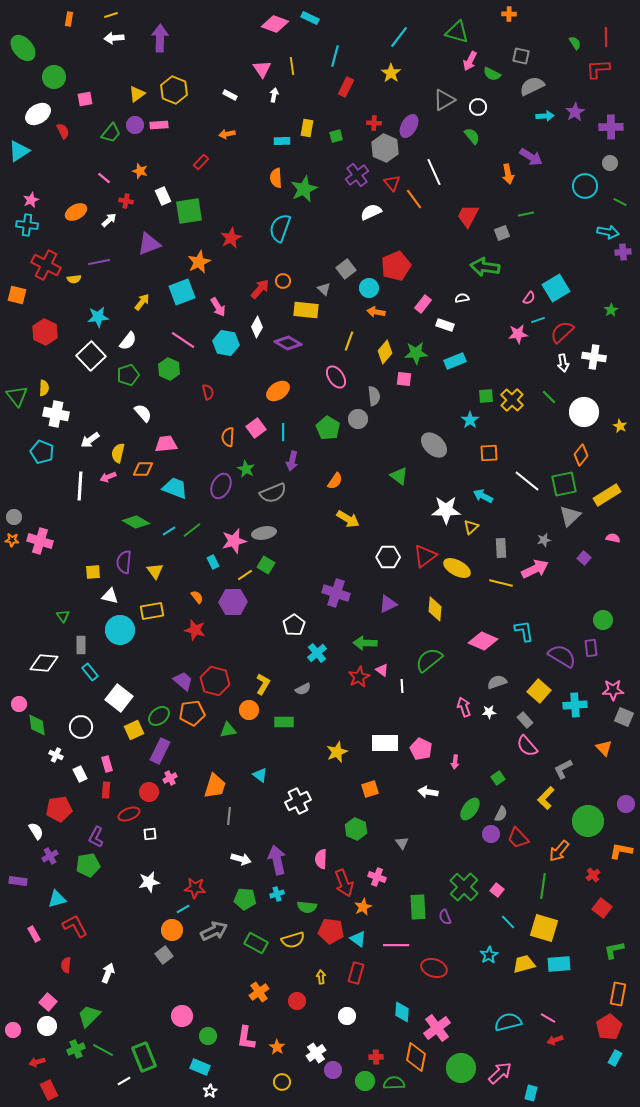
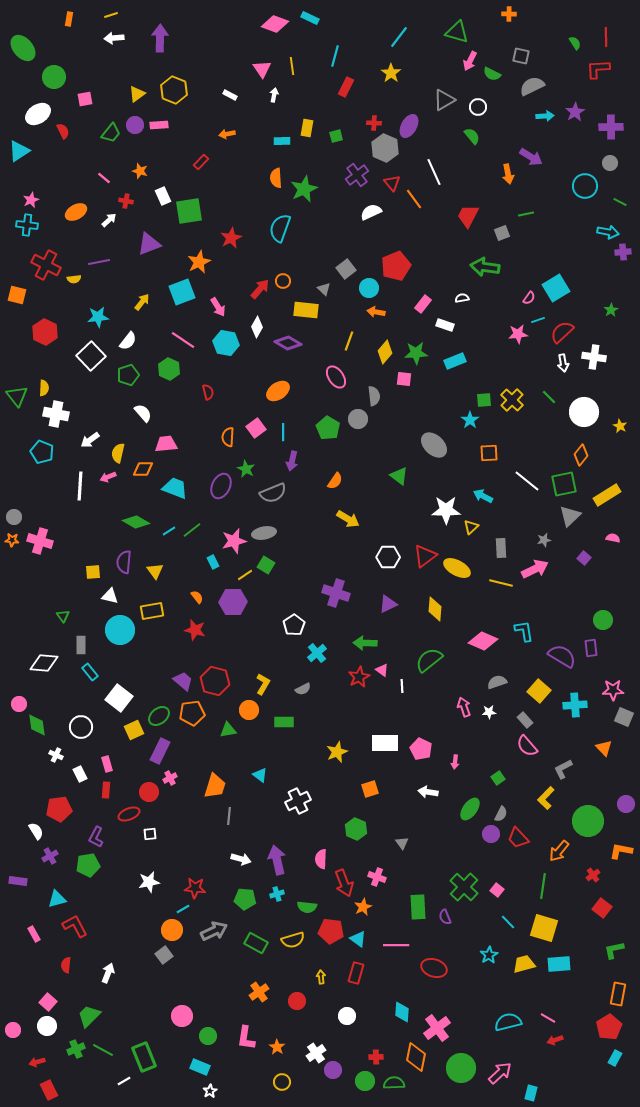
green square at (486, 396): moved 2 px left, 4 px down
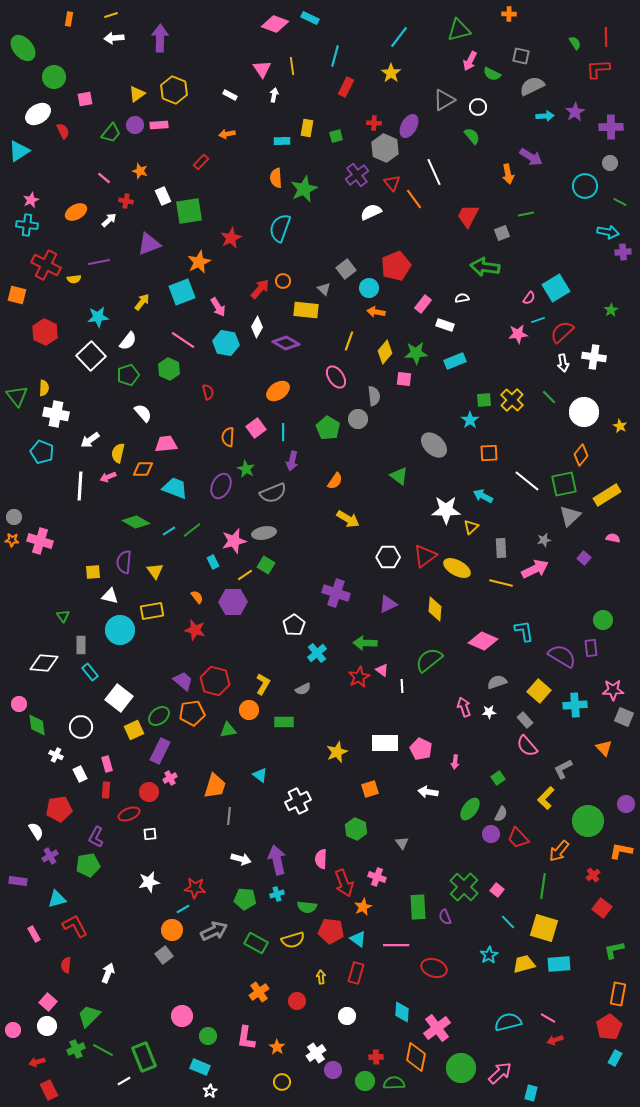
green triangle at (457, 32): moved 2 px right, 2 px up; rotated 30 degrees counterclockwise
purple diamond at (288, 343): moved 2 px left
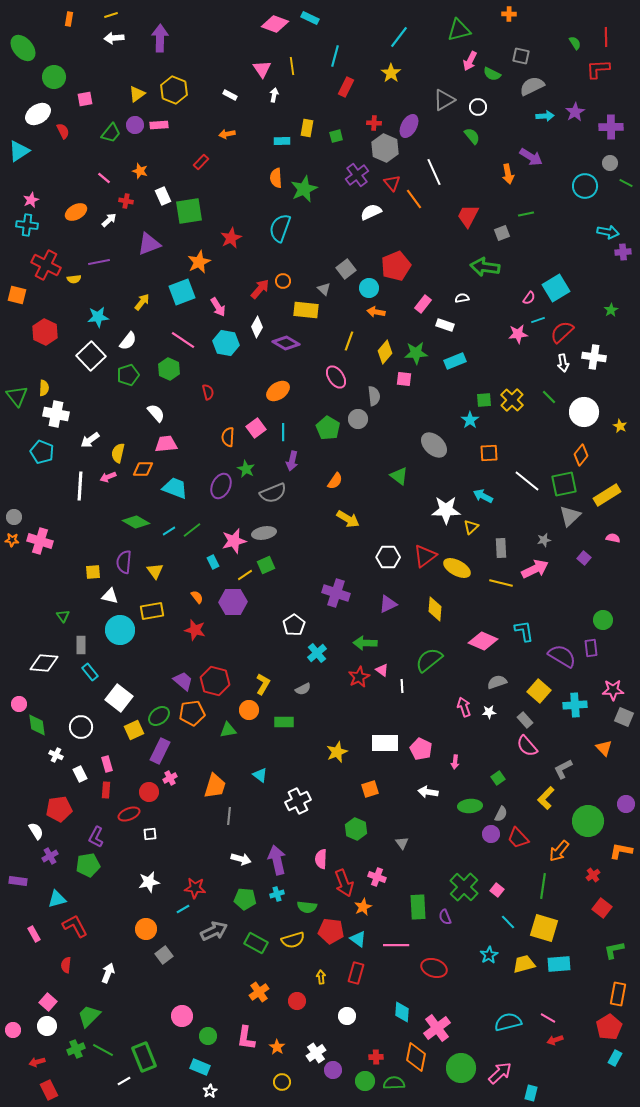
green line at (620, 202): moved 6 px right, 19 px up
white semicircle at (143, 413): moved 13 px right
green square at (266, 565): rotated 36 degrees clockwise
green ellipse at (470, 809): moved 3 px up; rotated 50 degrees clockwise
orange circle at (172, 930): moved 26 px left, 1 px up
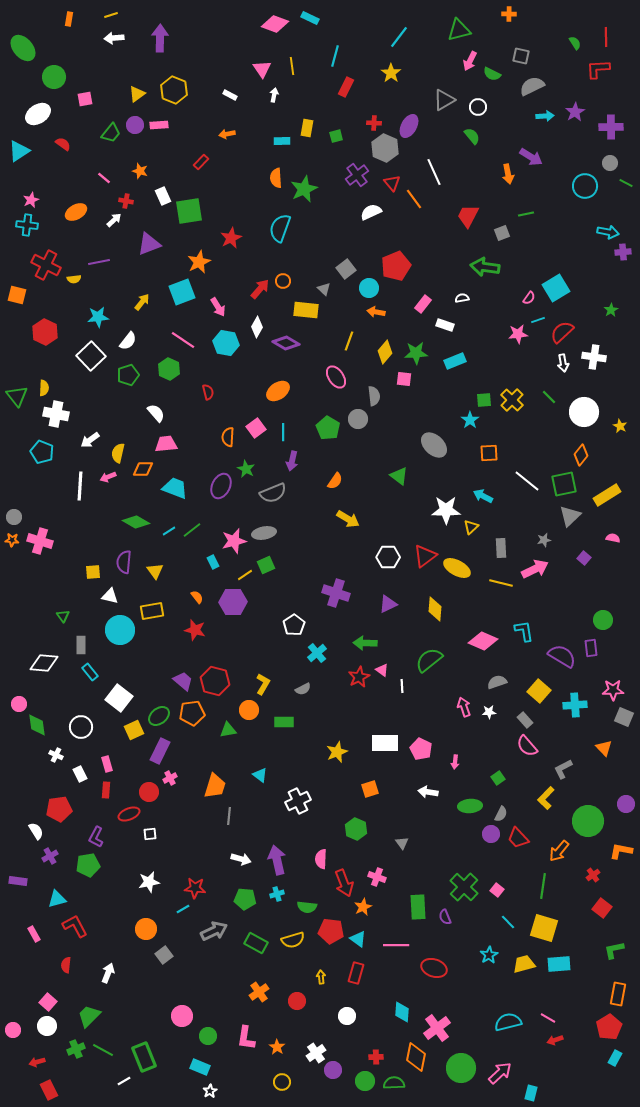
red semicircle at (63, 131): moved 13 px down; rotated 28 degrees counterclockwise
white arrow at (109, 220): moved 5 px right
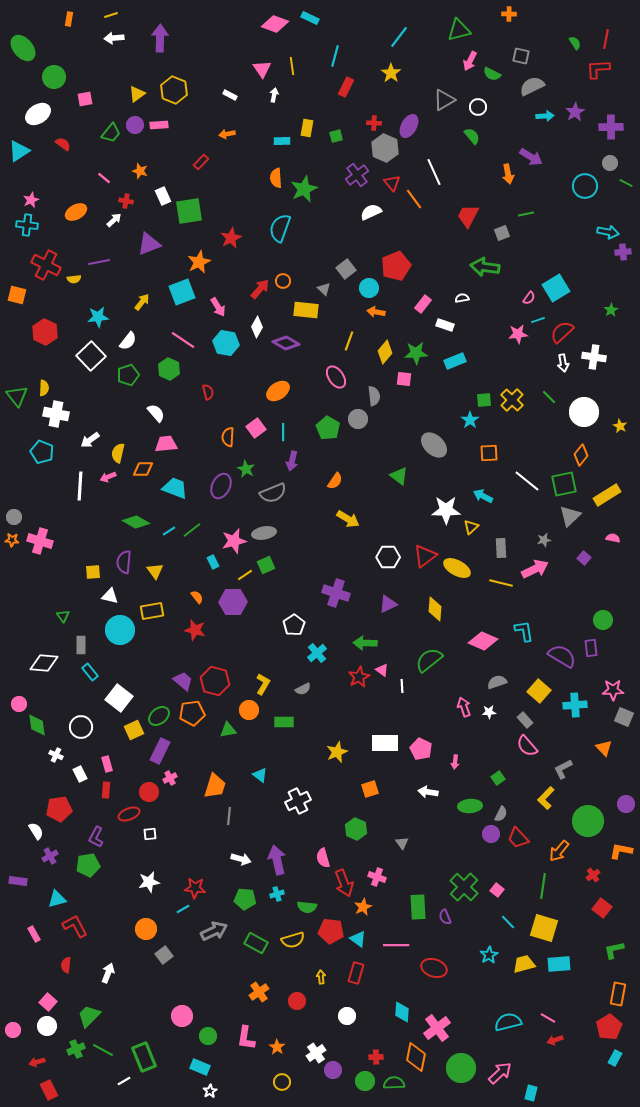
red line at (606, 37): moved 2 px down; rotated 12 degrees clockwise
pink semicircle at (321, 859): moved 2 px right, 1 px up; rotated 18 degrees counterclockwise
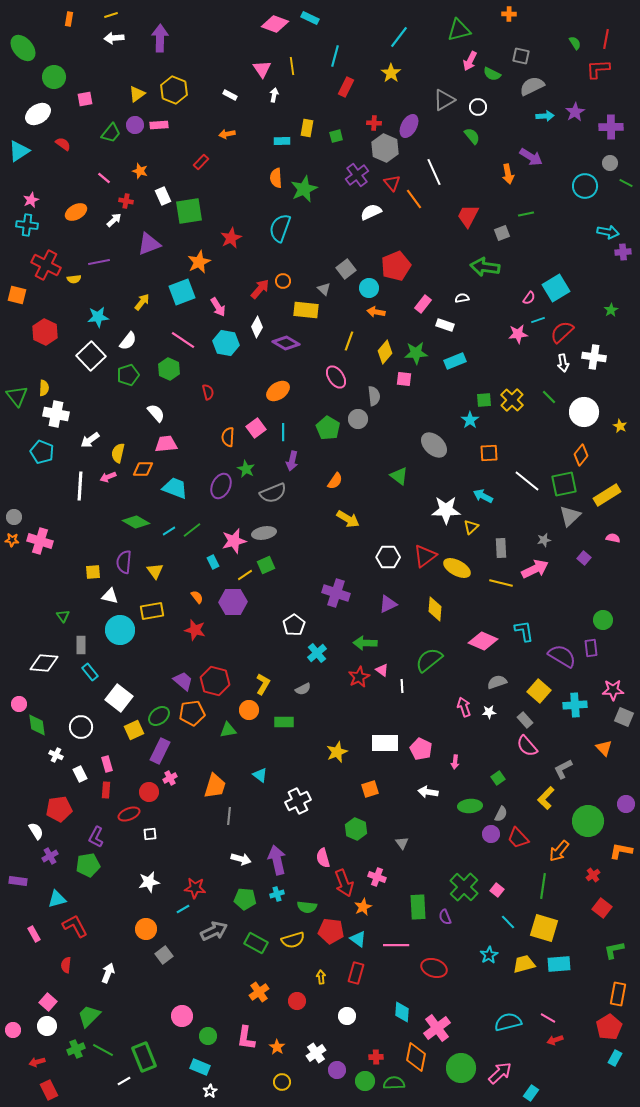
purple circle at (333, 1070): moved 4 px right
cyan rectangle at (531, 1093): rotated 21 degrees clockwise
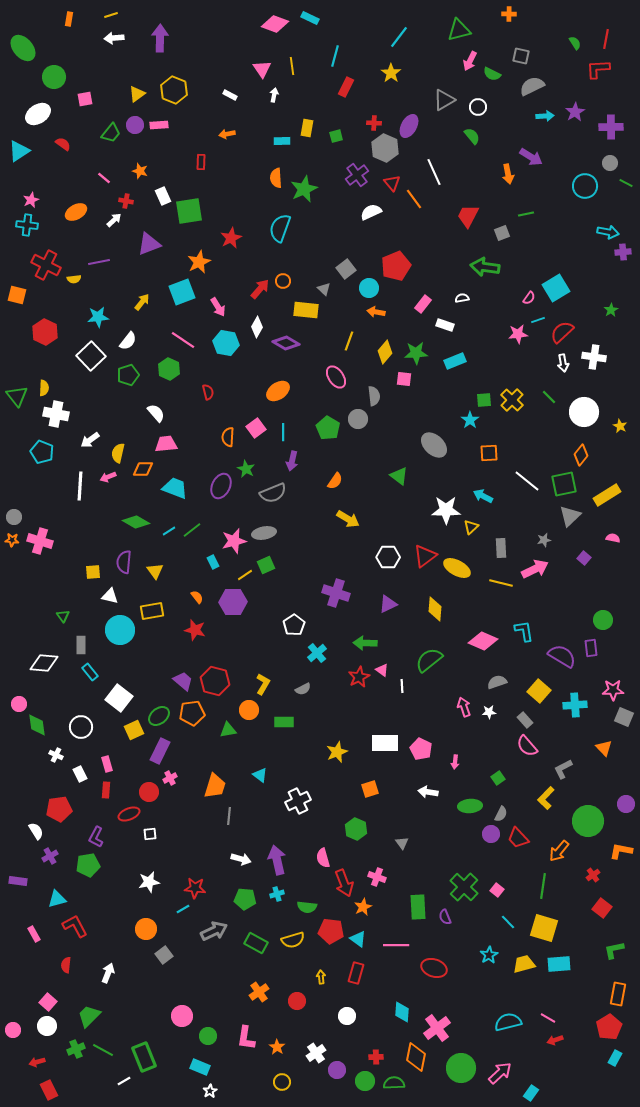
red rectangle at (201, 162): rotated 42 degrees counterclockwise
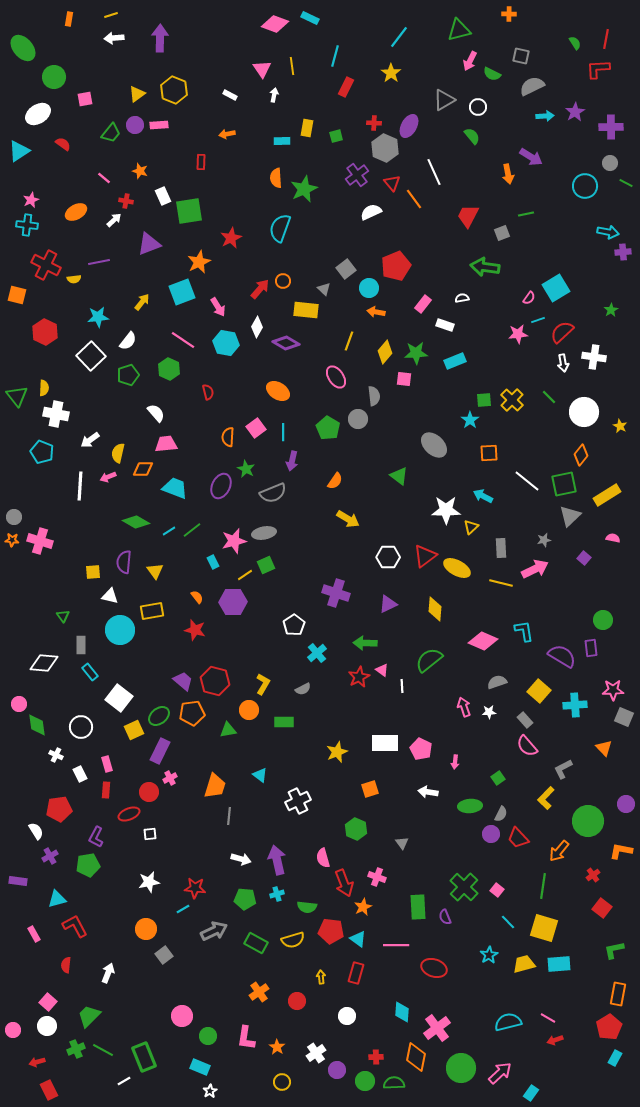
orange ellipse at (278, 391): rotated 65 degrees clockwise
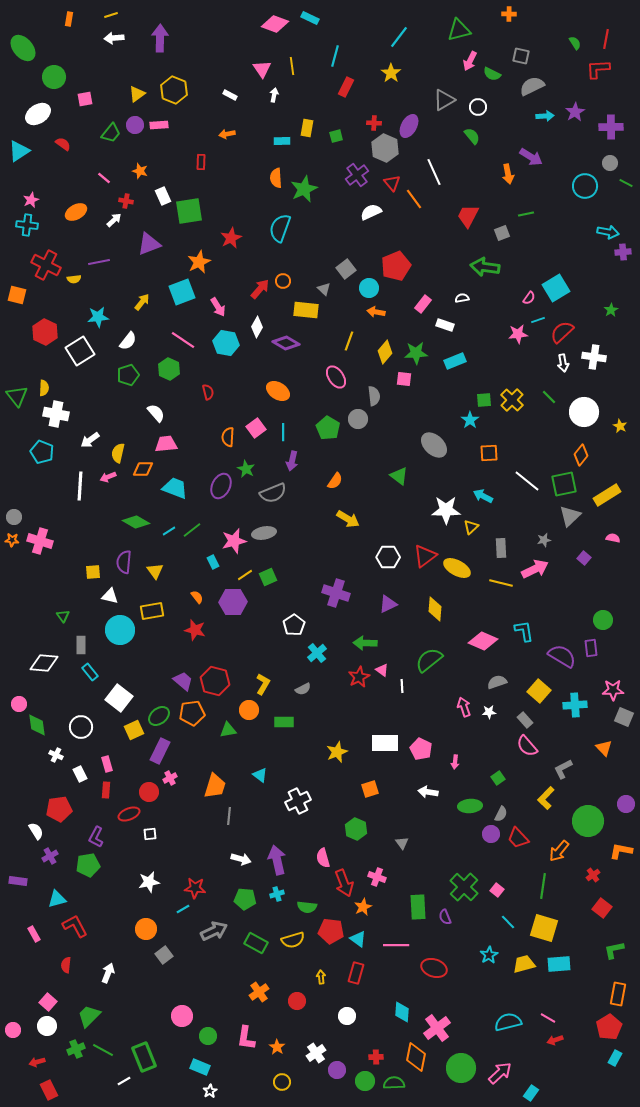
white square at (91, 356): moved 11 px left, 5 px up; rotated 12 degrees clockwise
green square at (266, 565): moved 2 px right, 12 px down
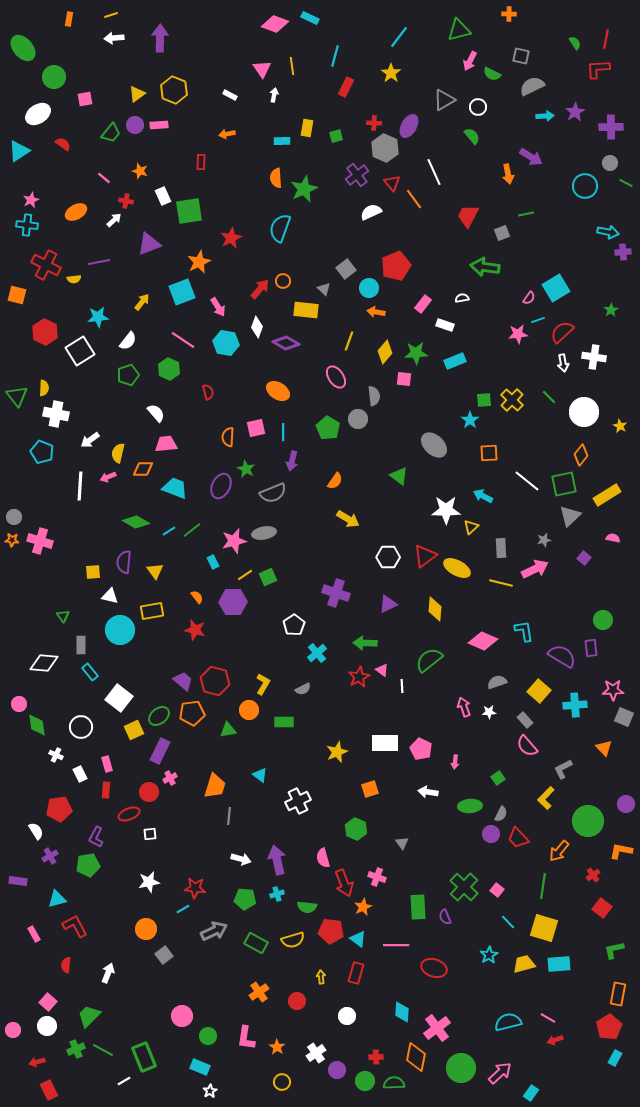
white diamond at (257, 327): rotated 10 degrees counterclockwise
pink square at (256, 428): rotated 24 degrees clockwise
